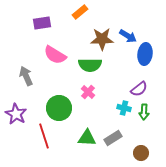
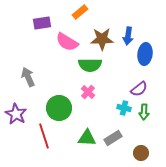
blue arrow: rotated 66 degrees clockwise
pink semicircle: moved 12 px right, 13 px up
gray arrow: moved 2 px right, 1 px down
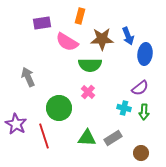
orange rectangle: moved 4 px down; rotated 35 degrees counterclockwise
blue arrow: rotated 30 degrees counterclockwise
purple semicircle: moved 1 px right, 1 px up
purple star: moved 10 px down
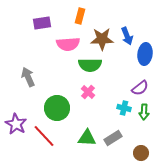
blue arrow: moved 1 px left
pink semicircle: moved 1 px right, 2 px down; rotated 35 degrees counterclockwise
green circle: moved 2 px left
red line: rotated 25 degrees counterclockwise
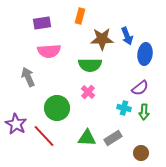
pink semicircle: moved 19 px left, 7 px down
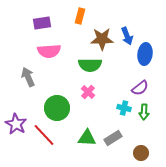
red line: moved 1 px up
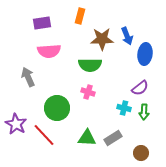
pink cross: rotated 24 degrees counterclockwise
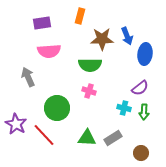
pink cross: moved 1 px right, 1 px up
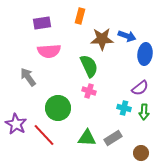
blue arrow: rotated 48 degrees counterclockwise
green semicircle: moved 1 px left, 1 px down; rotated 115 degrees counterclockwise
gray arrow: rotated 12 degrees counterclockwise
green circle: moved 1 px right
